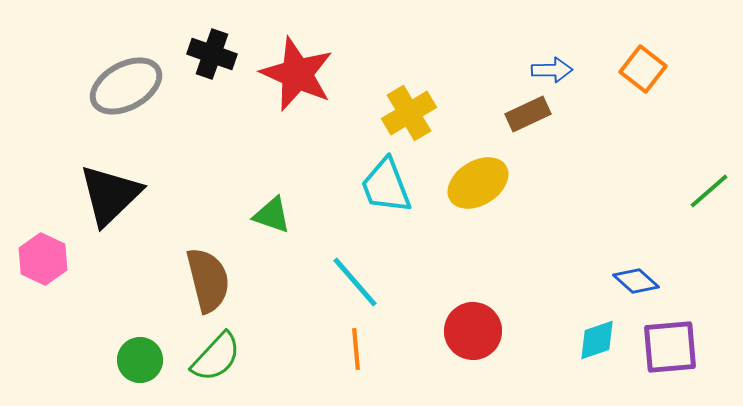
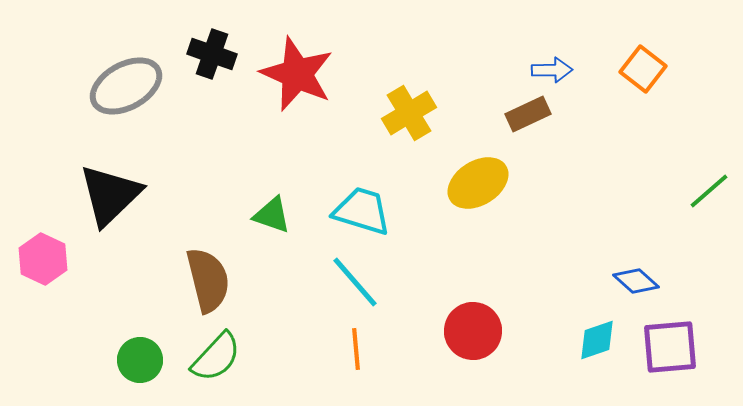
cyan trapezoid: moved 24 px left, 25 px down; rotated 128 degrees clockwise
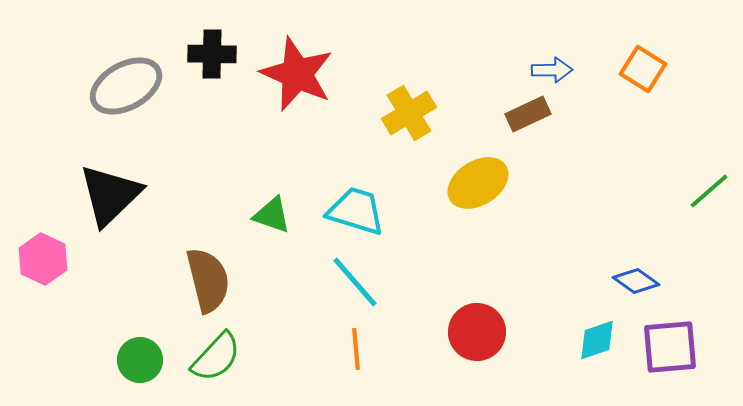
black cross: rotated 18 degrees counterclockwise
orange square: rotated 6 degrees counterclockwise
cyan trapezoid: moved 6 px left
blue diamond: rotated 6 degrees counterclockwise
red circle: moved 4 px right, 1 px down
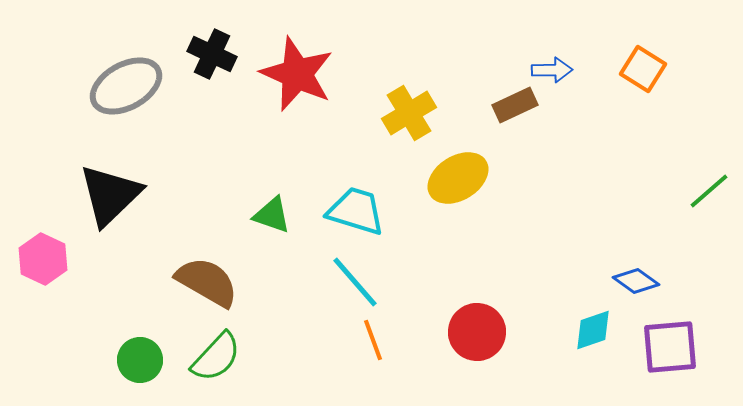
black cross: rotated 24 degrees clockwise
brown rectangle: moved 13 px left, 9 px up
yellow ellipse: moved 20 px left, 5 px up
brown semicircle: moved 1 px left, 2 px down; rotated 46 degrees counterclockwise
cyan diamond: moved 4 px left, 10 px up
orange line: moved 17 px right, 9 px up; rotated 15 degrees counterclockwise
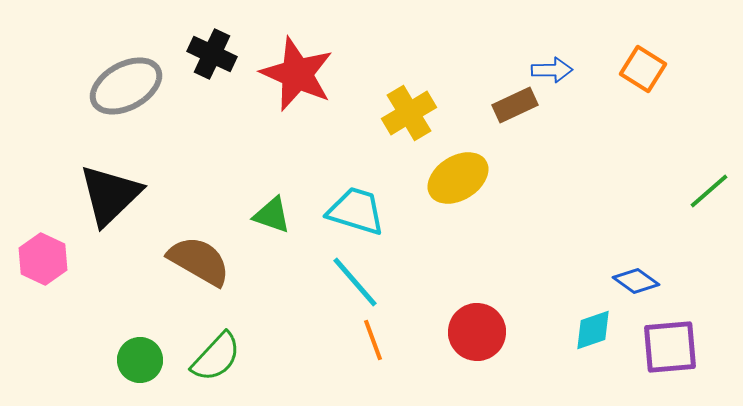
brown semicircle: moved 8 px left, 21 px up
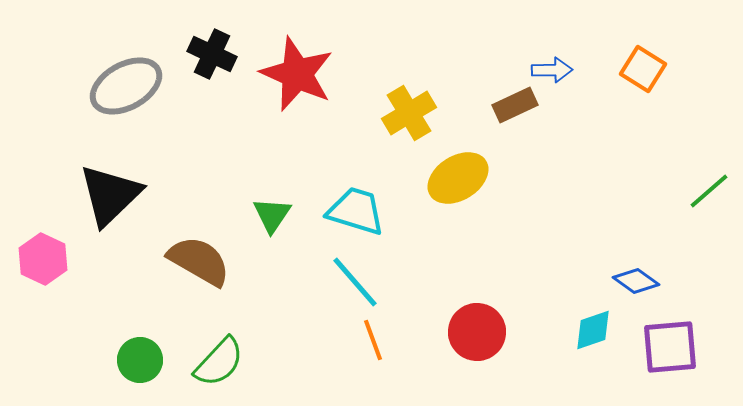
green triangle: rotated 45 degrees clockwise
green semicircle: moved 3 px right, 5 px down
